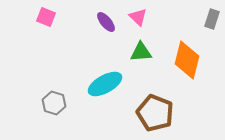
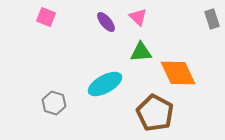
gray rectangle: rotated 36 degrees counterclockwise
orange diamond: moved 9 px left, 13 px down; rotated 39 degrees counterclockwise
brown pentagon: rotated 6 degrees clockwise
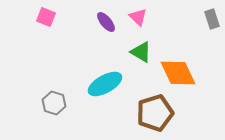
green triangle: rotated 35 degrees clockwise
brown pentagon: rotated 27 degrees clockwise
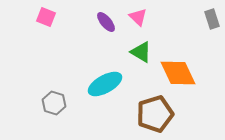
brown pentagon: moved 1 px down
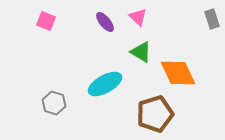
pink square: moved 4 px down
purple ellipse: moved 1 px left
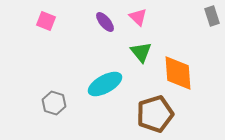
gray rectangle: moved 3 px up
green triangle: rotated 20 degrees clockwise
orange diamond: rotated 21 degrees clockwise
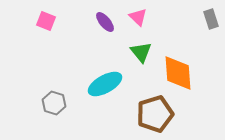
gray rectangle: moved 1 px left, 3 px down
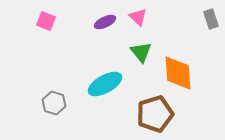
purple ellipse: rotated 75 degrees counterclockwise
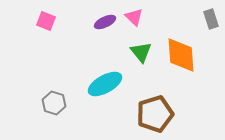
pink triangle: moved 4 px left
orange diamond: moved 3 px right, 18 px up
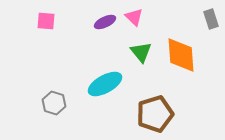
pink square: rotated 18 degrees counterclockwise
